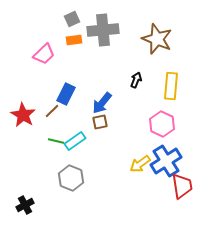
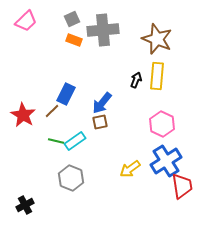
orange rectangle: rotated 28 degrees clockwise
pink trapezoid: moved 18 px left, 33 px up
yellow rectangle: moved 14 px left, 10 px up
yellow arrow: moved 10 px left, 5 px down
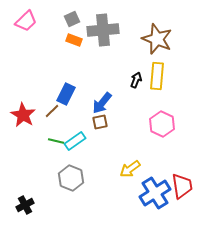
blue cross: moved 11 px left, 32 px down
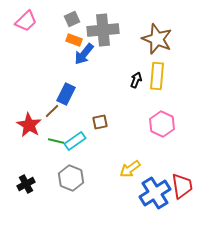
blue arrow: moved 18 px left, 49 px up
red star: moved 6 px right, 10 px down
black cross: moved 1 px right, 21 px up
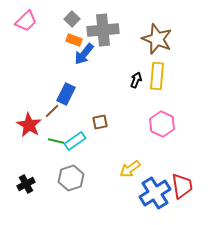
gray square: rotated 21 degrees counterclockwise
gray hexagon: rotated 20 degrees clockwise
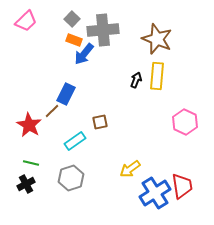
pink hexagon: moved 23 px right, 2 px up
green line: moved 25 px left, 22 px down
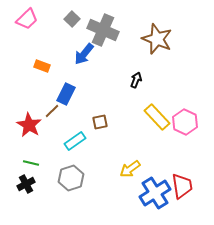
pink trapezoid: moved 1 px right, 2 px up
gray cross: rotated 28 degrees clockwise
orange rectangle: moved 32 px left, 26 px down
yellow rectangle: moved 41 px down; rotated 48 degrees counterclockwise
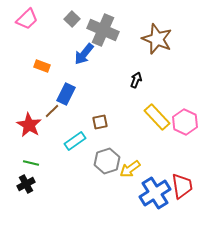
gray hexagon: moved 36 px right, 17 px up
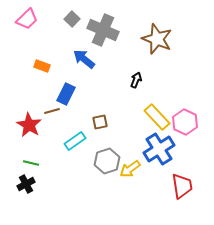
blue arrow: moved 5 px down; rotated 90 degrees clockwise
brown line: rotated 28 degrees clockwise
blue cross: moved 4 px right, 44 px up
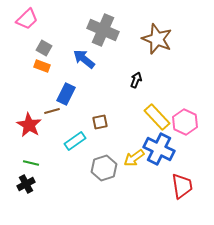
gray square: moved 28 px left, 29 px down; rotated 14 degrees counterclockwise
blue cross: rotated 32 degrees counterclockwise
gray hexagon: moved 3 px left, 7 px down
yellow arrow: moved 4 px right, 11 px up
